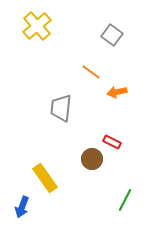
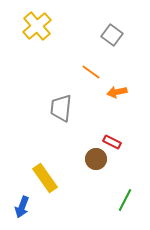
brown circle: moved 4 px right
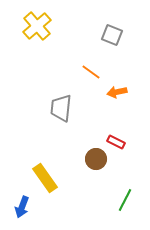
gray square: rotated 15 degrees counterclockwise
red rectangle: moved 4 px right
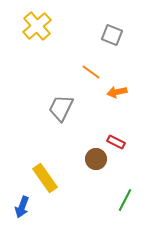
gray trapezoid: rotated 20 degrees clockwise
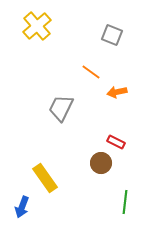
brown circle: moved 5 px right, 4 px down
green line: moved 2 px down; rotated 20 degrees counterclockwise
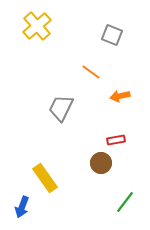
orange arrow: moved 3 px right, 4 px down
red rectangle: moved 2 px up; rotated 36 degrees counterclockwise
green line: rotated 30 degrees clockwise
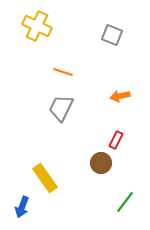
yellow cross: rotated 24 degrees counterclockwise
orange line: moved 28 px left; rotated 18 degrees counterclockwise
red rectangle: rotated 54 degrees counterclockwise
